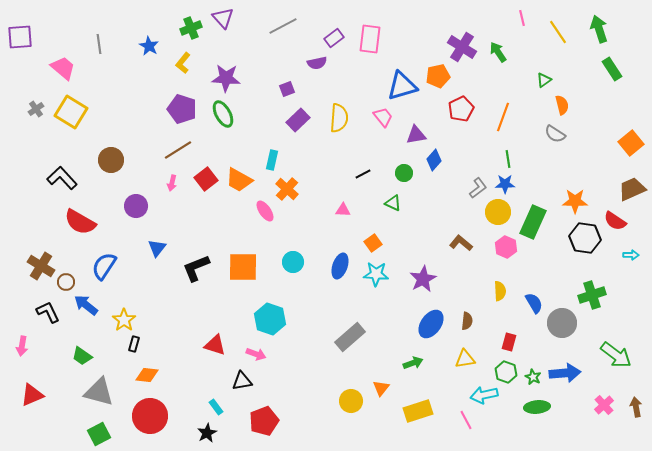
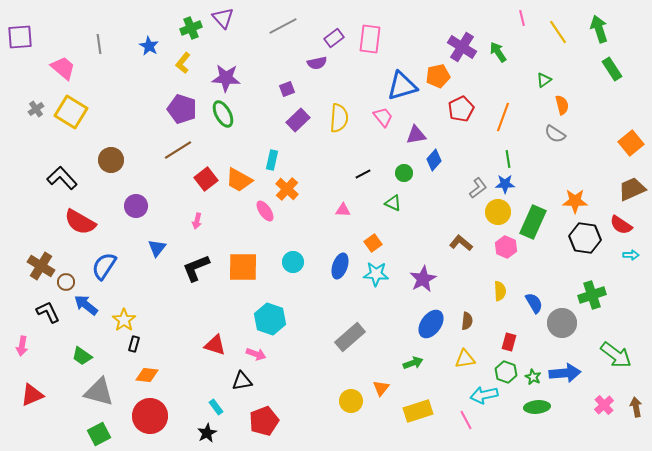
pink arrow at (172, 183): moved 25 px right, 38 px down
red semicircle at (615, 221): moved 6 px right, 4 px down
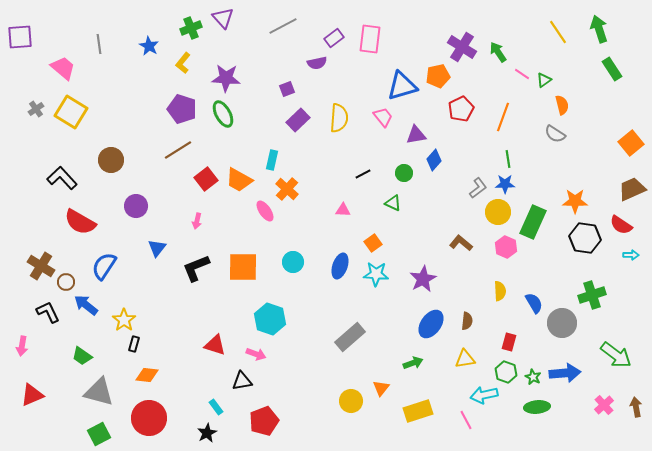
pink line at (522, 18): moved 56 px down; rotated 42 degrees counterclockwise
red circle at (150, 416): moved 1 px left, 2 px down
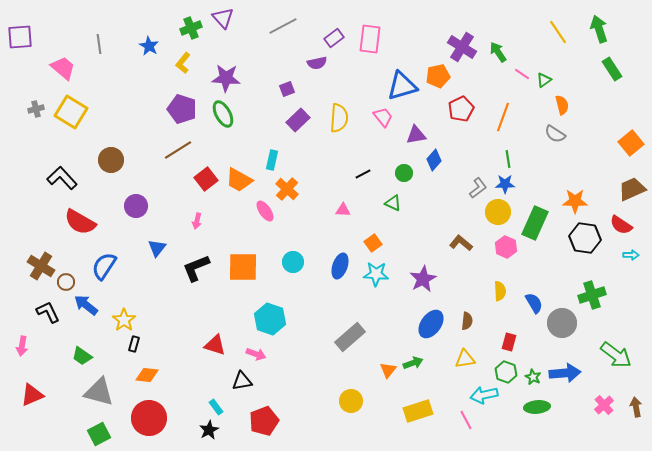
gray cross at (36, 109): rotated 21 degrees clockwise
green rectangle at (533, 222): moved 2 px right, 1 px down
orange triangle at (381, 388): moved 7 px right, 18 px up
black star at (207, 433): moved 2 px right, 3 px up
